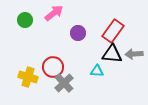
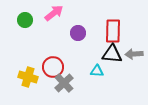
red rectangle: rotated 35 degrees counterclockwise
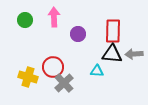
pink arrow: moved 4 px down; rotated 54 degrees counterclockwise
purple circle: moved 1 px down
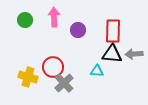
purple circle: moved 4 px up
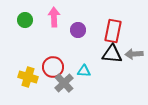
red rectangle: rotated 10 degrees clockwise
cyan triangle: moved 13 px left
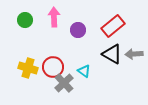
red rectangle: moved 5 px up; rotated 40 degrees clockwise
black triangle: rotated 25 degrees clockwise
cyan triangle: rotated 32 degrees clockwise
yellow cross: moved 9 px up
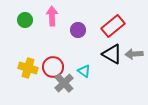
pink arrow: moved 2 px left, 1 px up
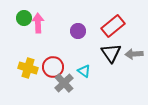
pink arrow: moved 14 px left, 7 px down
green circle: moved 1 px left, 2 px up
purple circle: moved 1 px down
black triangle: moved 1 px left, 1 px up; rotated 25 degrees clockwise
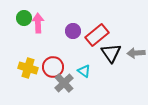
red rectangle: moved 16 px left, 9 px down
purple circle: moved 5 px left
gray arrow: moved 2 px right, 1 px up
